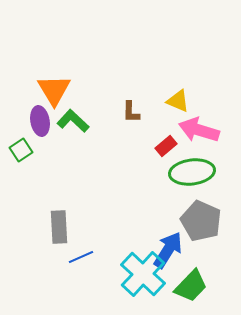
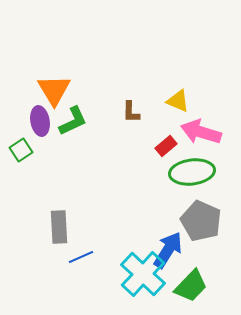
green L-shape: rotated 112 degrees clockwise
pink arrow: moved 2 px right, 2 px down
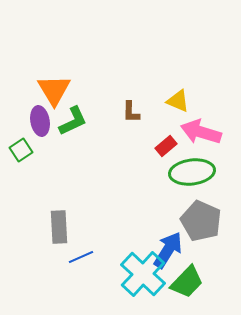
green trapezoid: moved 4 px left, 4 px up
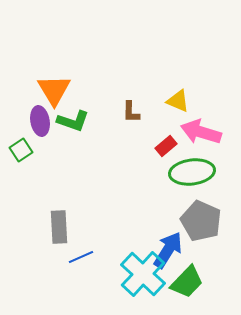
green L-shape: rotated 44 degrees clockwise
